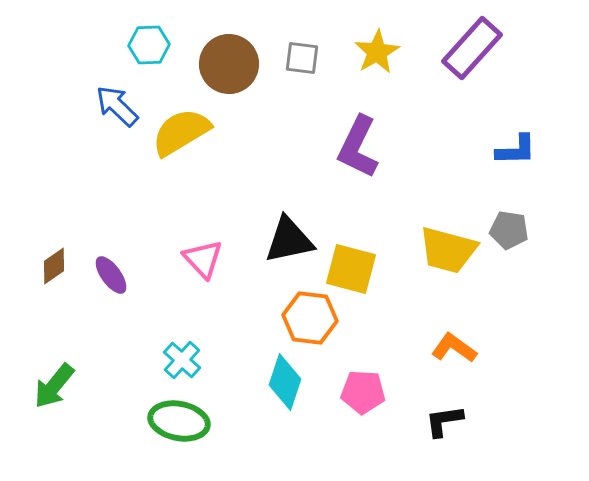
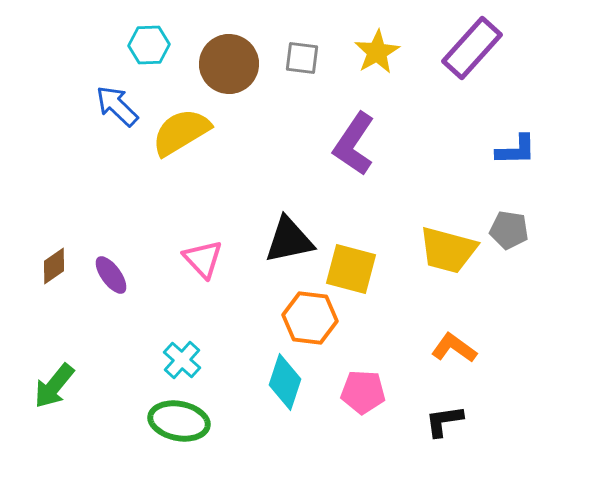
purple L-shape: moved 4 px left, 3 px up; rotated 8 degrees clockwise
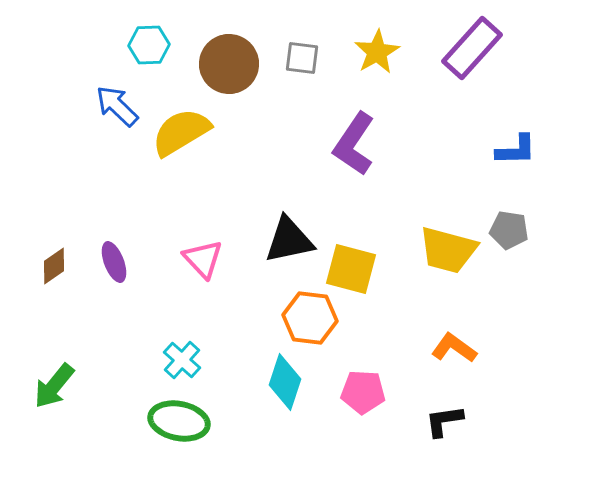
purple ellipse: moved 3 px right, 13 px up; rotated 15 degrees clockwise
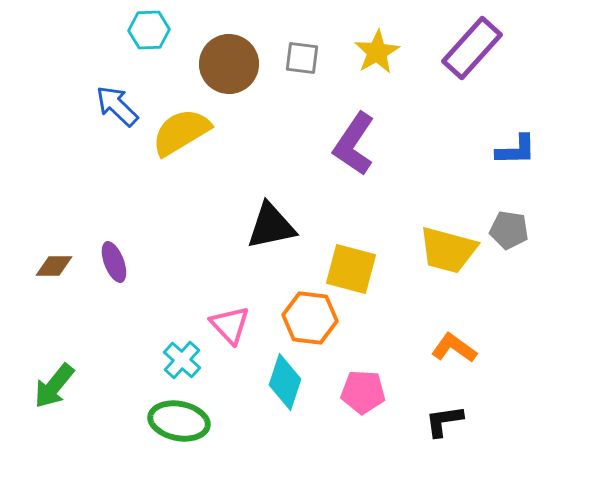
cyan hexagon: moved 15 px up
black triangle: moved 18 px left, 14 px up
pink triangle: moved 27 px right, 66 px down
brown diamond: rotated 36 degrees clockwise
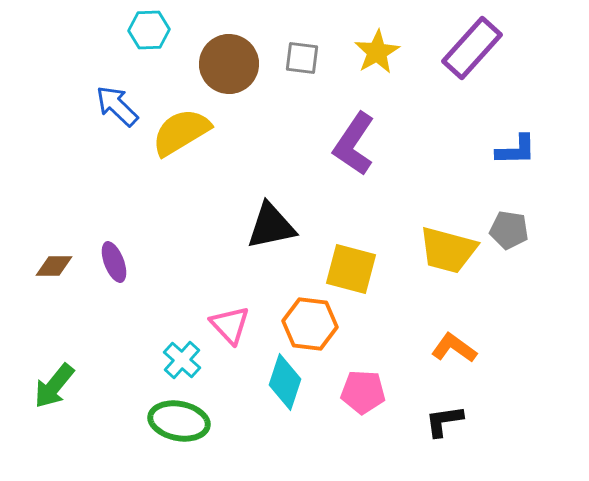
orange hexagon: moved 6 px down
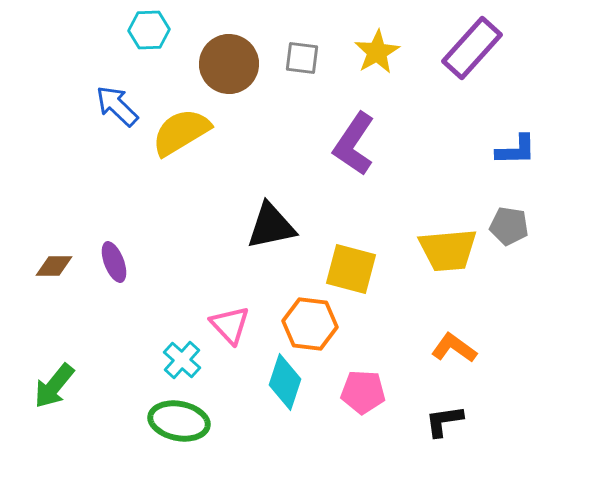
gray pentagon: moved 4 px up
yellow trapezoid: rotated 20 degrees counterclockwise
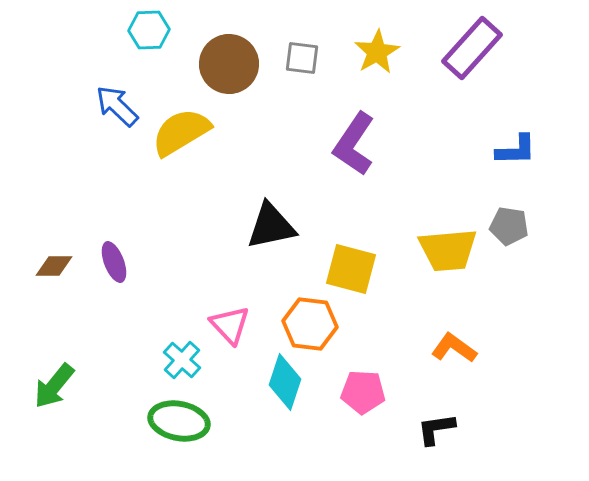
black L-shape: moved 8 px left, 8 px down
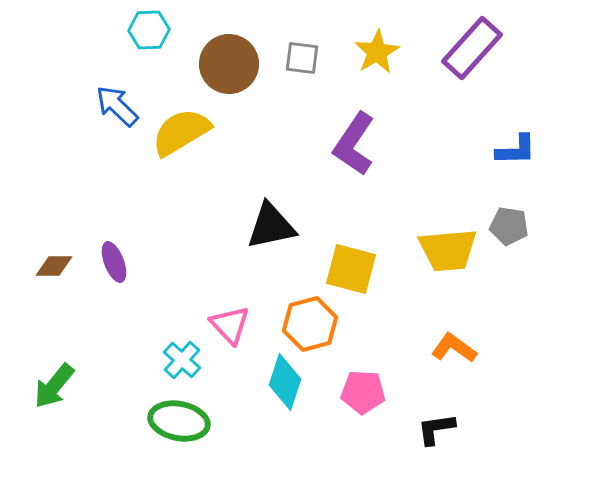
orange hexagon: rotated 22 degrees counterclockwise
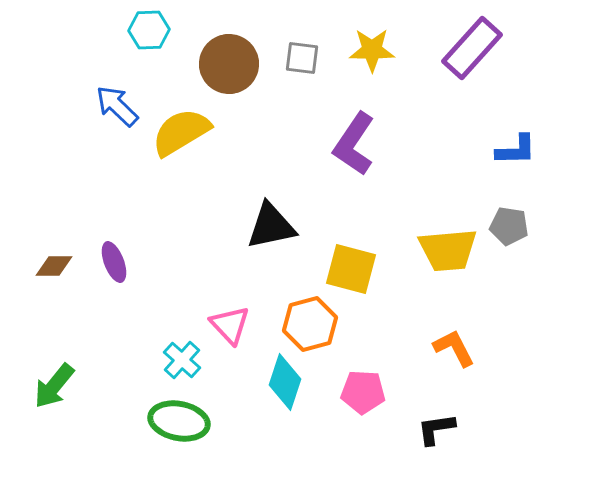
yellow star: moved 5 px left, 2 px up; rotated 30 degrees clockwise
orange L-shape: rotated 27 degrees clockwise
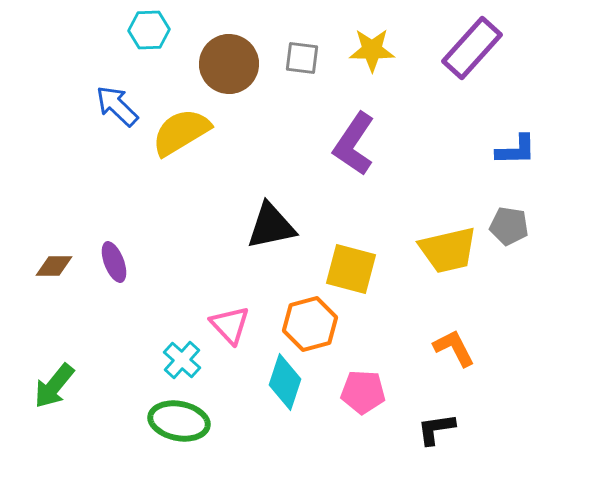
yellow trapezoid: rotated 8 degrees counterclockwise
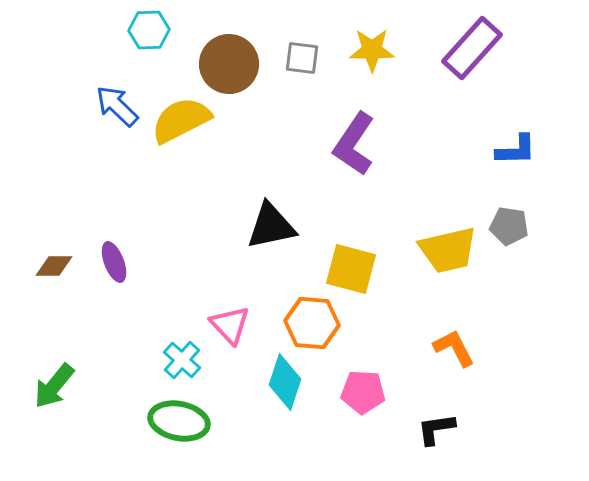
yellow semicircle: moved 12 px up; rotated 4 degrees clockwise
orange hexagon: moved 2 px right, 1 px up; rotated 20 degrees clockwise
